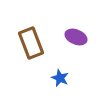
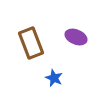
blue star: moved 6 px left
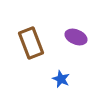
blue star: moved 7 px right, 1 px down
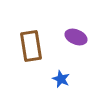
brown rectangle: moved 3 px down; rotated 12 degrees clockwise
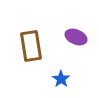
blue star: rotated 12 degrees clockwise
